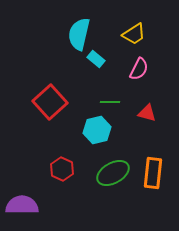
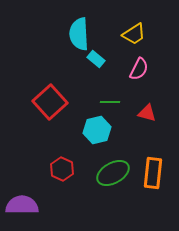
cyan semicircle: rotated 16 degrees counterclockwise
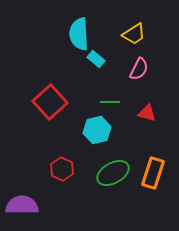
orange rectangle: rotated 12 degrees clockwise
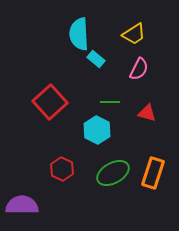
cyan hexagon: rotated 20 degrees counterclockwise
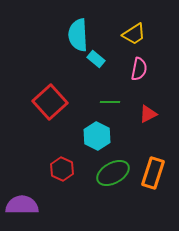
cyan semicircle: moved 1 px left, 1 px down
pink semicircle: rotated 15 degrees counterclockwise
red triangle: moved 1 px right, 1 px down; rotated 42 degrees counterclockwise
cyan hexagon: moved 6 px down
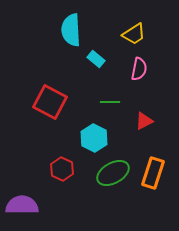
cyan semicircle: moved 7 px left, 5 px up
red square: rotated 20 degrees counterclockwise
red triangle: moved 4 px left, 7 px down
cyan hexagon: moved 3 px left, 2 px down
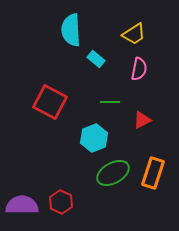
red triangle: moved 2 px left, 1 px up
cyan hexagon: rotated 12 degrees clockwise
red hexagon: moved 1 px left, 33 px down
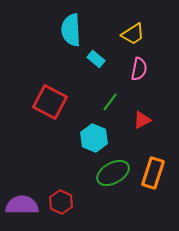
yellow trapezoid: moved 1 px left
green line: rotated 54 degrees counterclockwise
cyan hexagon: rotated 16 degrees counterclockwise
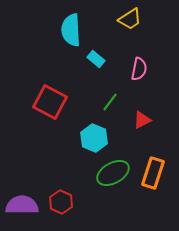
yellow trapezoid: moved 3 px left, 15 px up
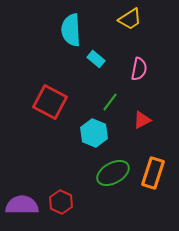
cyan hexagon: moved 5 px up
